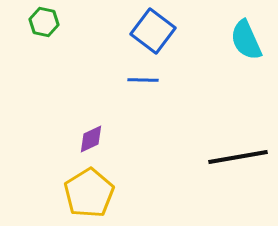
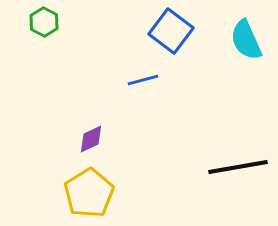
green hexagon: rotated 16 degrees clockwise
blue square: moved 18 px right
blue line: rotated 16 degrees counterclockwise
black line: moved 10 px down
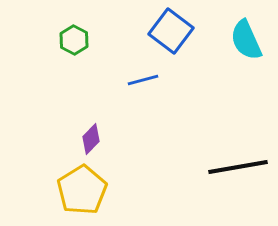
green hexagon: moved 30 px right, 18 px down
purple diamond: rotated 20 degrees counterclockwise
yellow pentagon: moved 7 px left, 3 px up
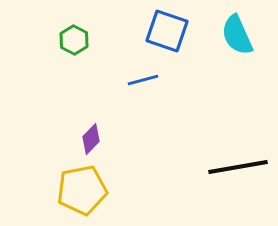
blue square: moved 4 px left; rotated 18 degrees counterclockwise
cyan semicircle: moved 9 px left, 5 px up
yellow pentagon: rotated 21 degrees clockwise
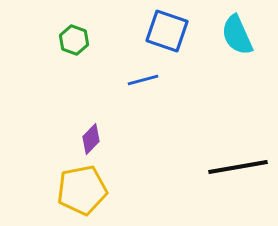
green hexagon: rotated 8 degrees counterclockwise
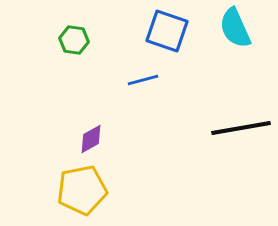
cyan semicircle: moved 2 px left, 7 px up
green hexagon: rotated 12 degrees counterclockwise
purple diamond: rotated 16 degrees clockwise
black line: moved 3 px right, 39 px up
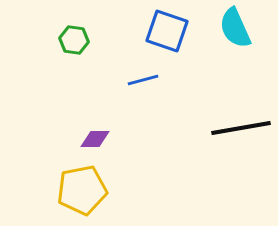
purple diamond: moved 4 px right; rotated 28 degrees clockwise
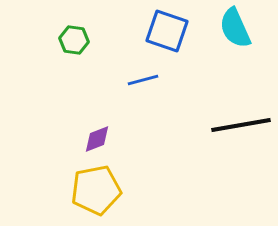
black line: moved 3 px up
purple diamond: moved 2 px right; rotated 20 degrees counterclockwise
yellow pentagon: moved 14 px right
